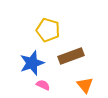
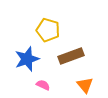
blue star: moved 5 px left, 4 px up
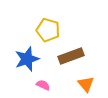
orange triangle: moved 1 px right, 1 px up
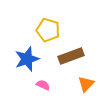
orange triangle: rotated 24 degrees clockwise
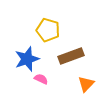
pink semicircle: moved 2 px left, 6 px up
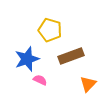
yellow pentagon: moved 2 px right
pink semicircle: moved 1 px left, 1 px down
orange triangle: moved 2 px right
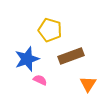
orange triangle: rotated 12 degrees counterclockwise
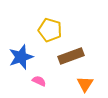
blue star: moved 6 px left, 2 px up
pink semicircle: moved 1 px left, 1 px down
orange triangle: moved 3 px left
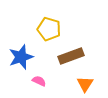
yellow pentagon: moved 1 px left, 1 px up
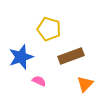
orange triangle: rotated 12 degrees clockwise
